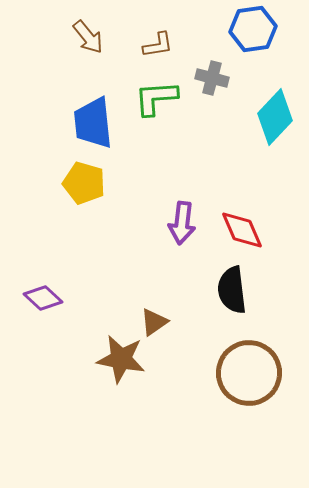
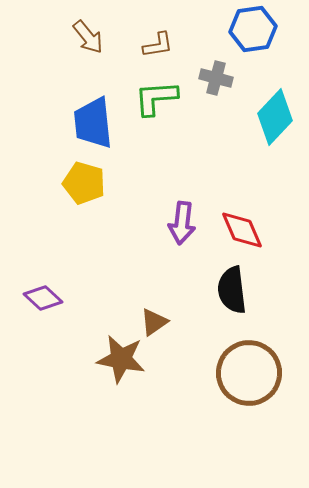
gray cross: moved 4 px right
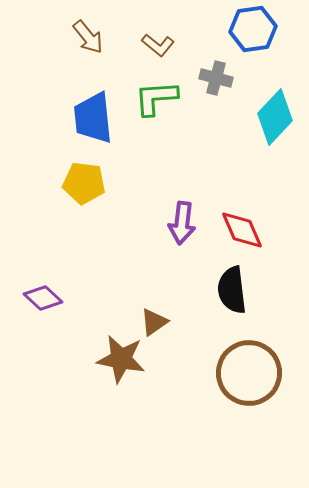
brown L-shape: rotated 48 degrees clockwise
blue trapezoid: moved 5 px up
yellow pentagon: rotated 9 degrees counterclockwise
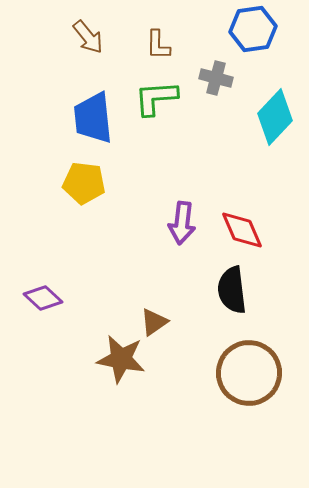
brown L-shape: rotated 52 degrees clockwise
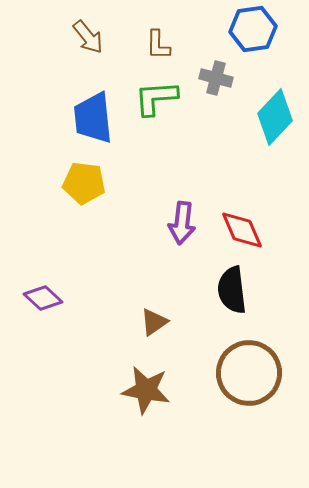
brown star: moved 25 px right, 31 px down
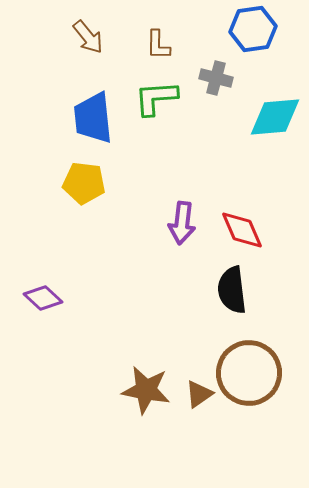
cyan diamond: rotated 42 degrees clockwise
brown triangle: moved 45 px right, 72 px down
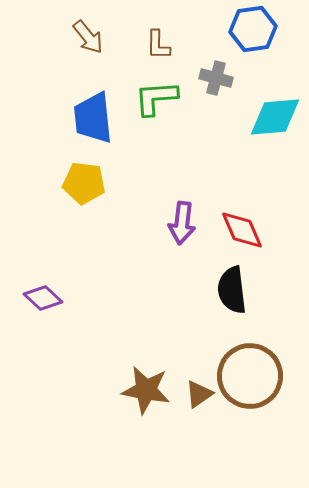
brown circle: moved 1 px right, 3 px down
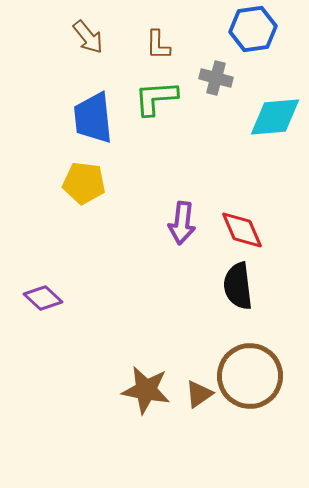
black semicircle: moved 6 px right, 4 px up
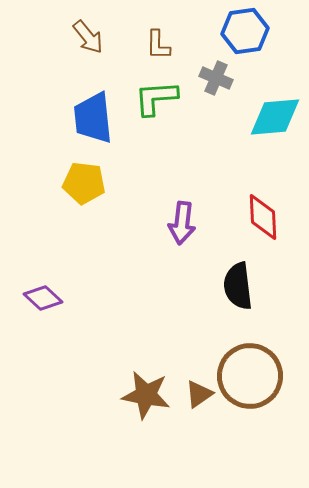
blue hexagon: moved 8 px left, 2 px down
gray cross: rotated 8 degrees clockwise
red diamond: moved 21 px right, 13 px up; rotated 21 degrees clockwise
brown star: moved 5 px down
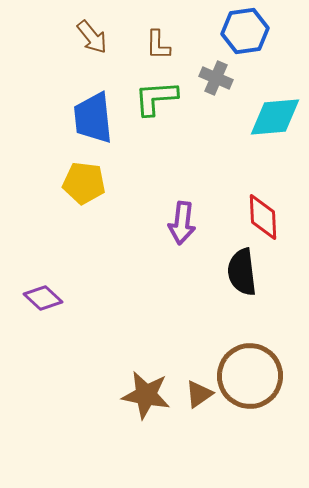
brown arrow: moved 4 px right
black semicircle: moved 4 px right, 14 px up
